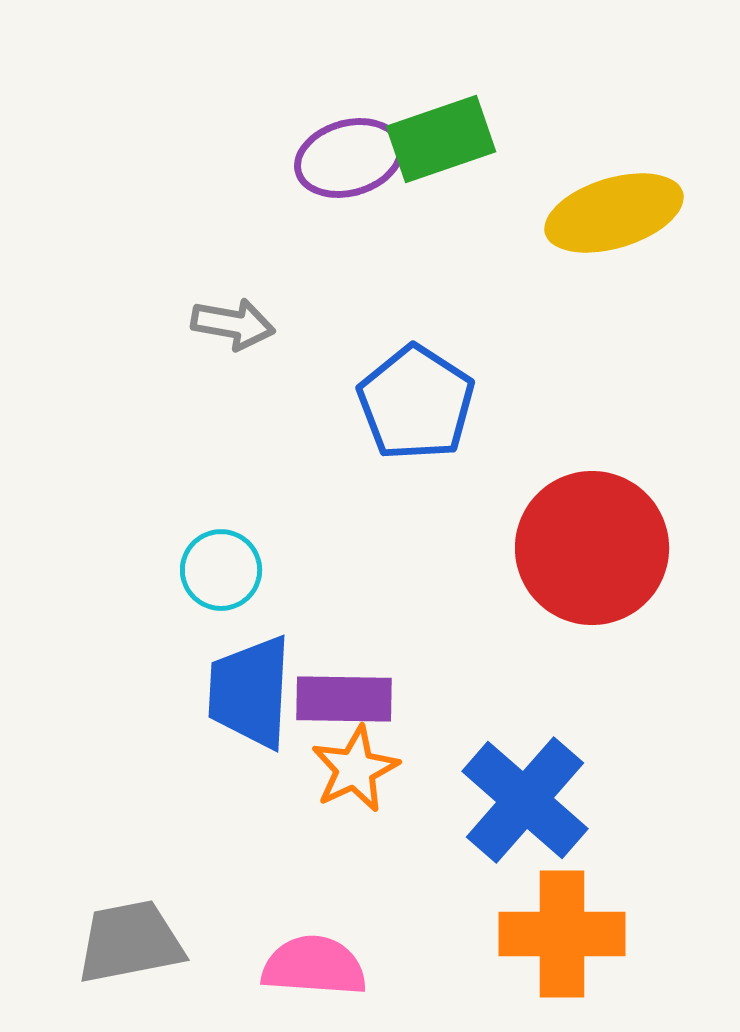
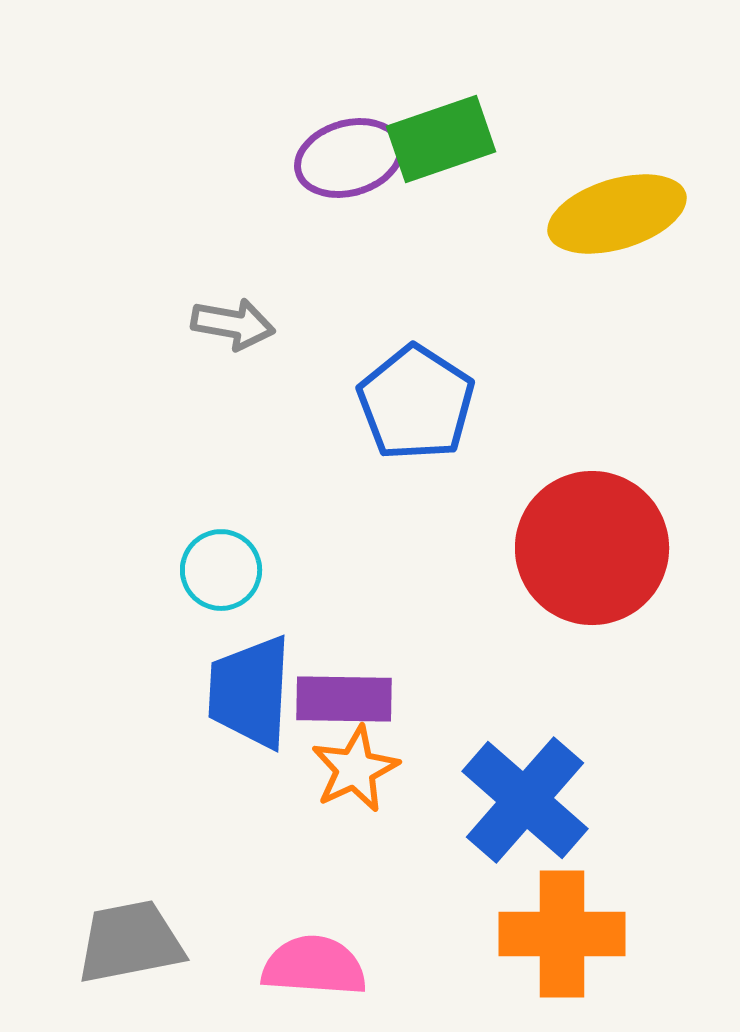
yellow ellipse: moved 3 px right, 1 px down
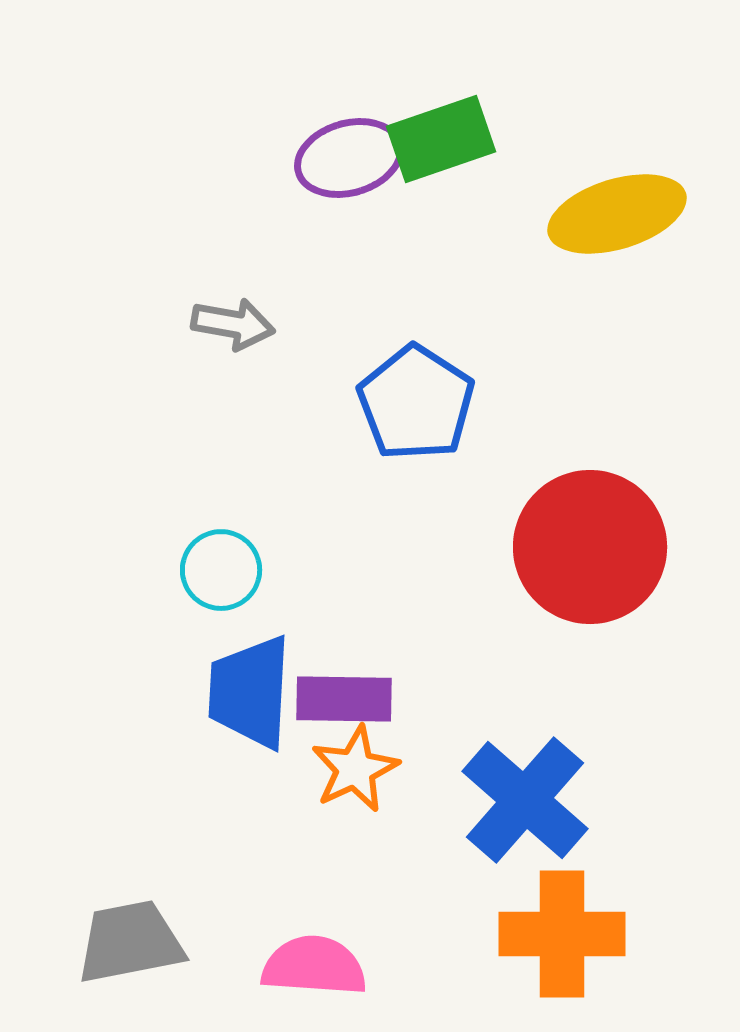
red circle: moved 2 px left, 1 px up
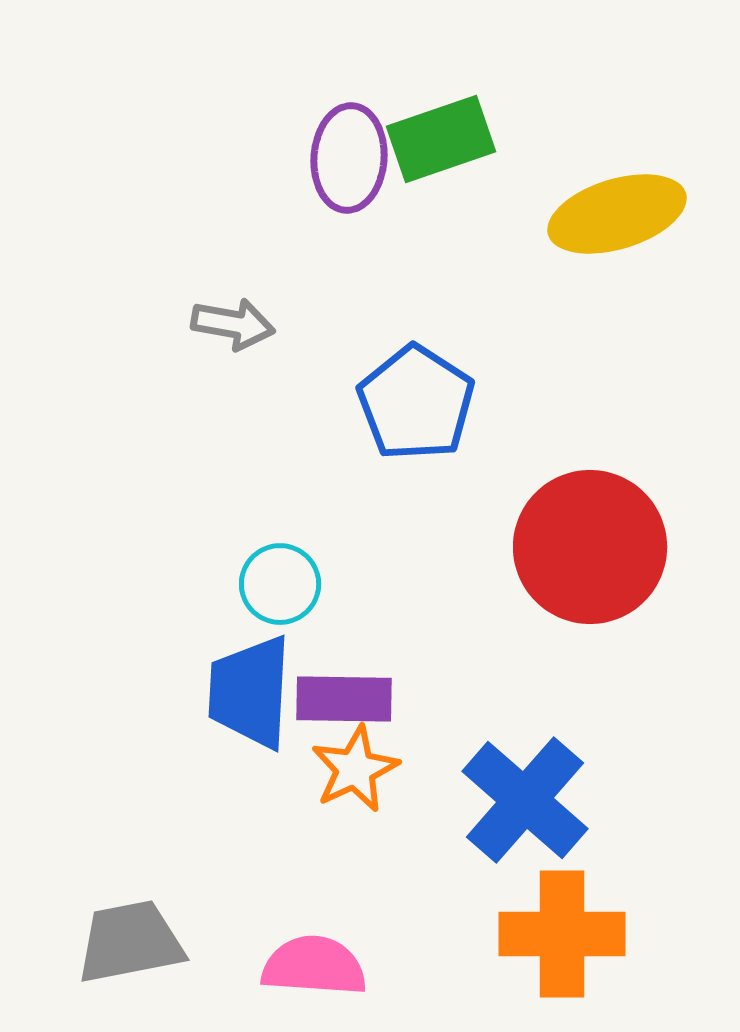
purple ellipse: rotated 70 degrees counterclockwise
cyan circle: moved 59 px right, 14 px down
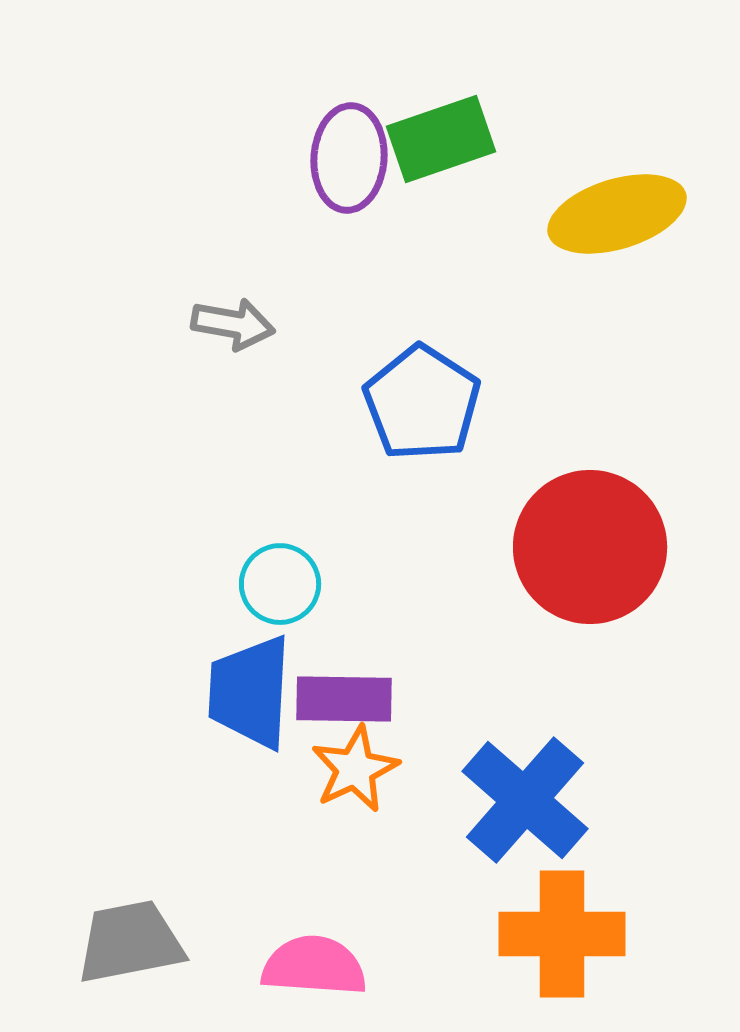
blue pentagon: moved 6 px right
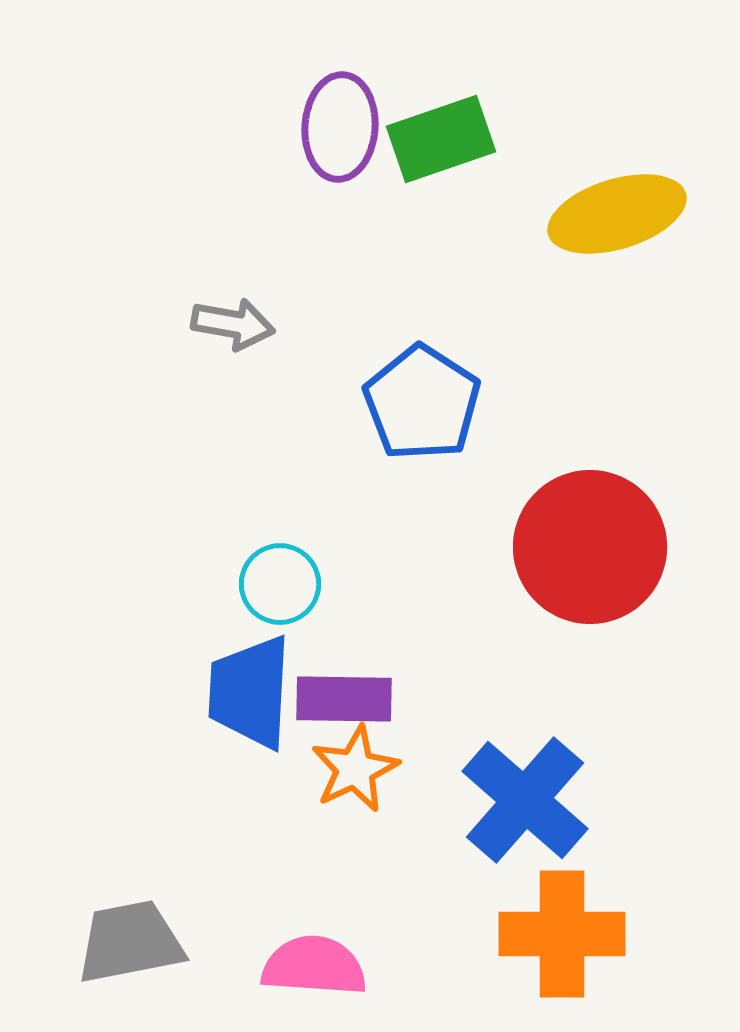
purple ellipse: moved 9 px left, 31 px up
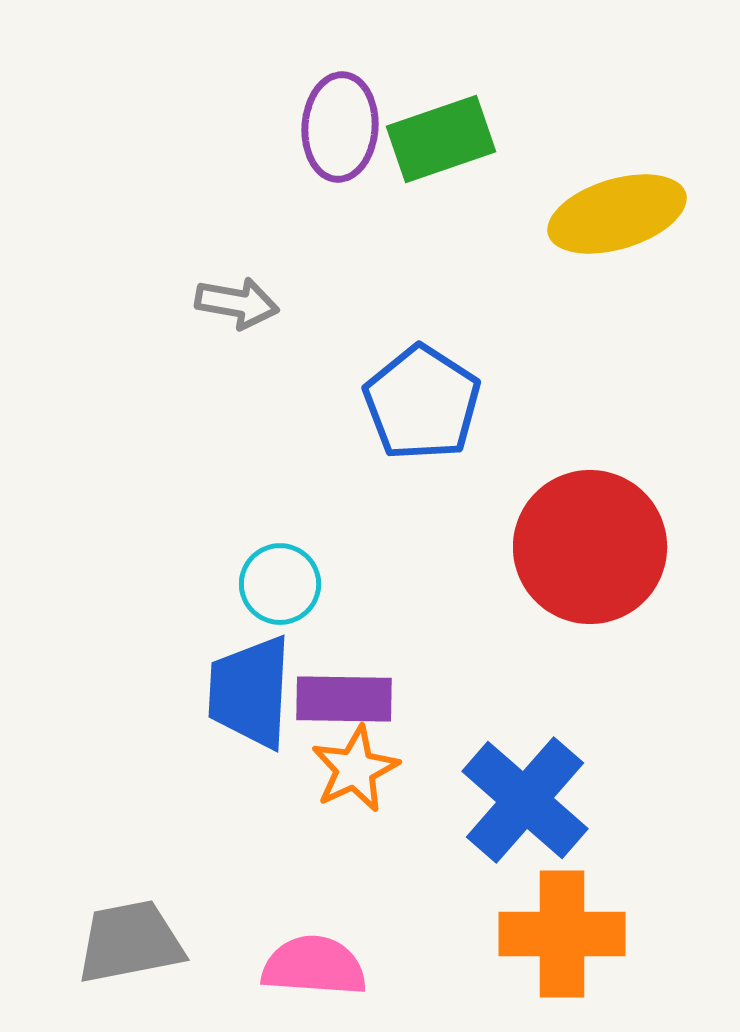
gray arrow: moved 4 px right, 21 px up
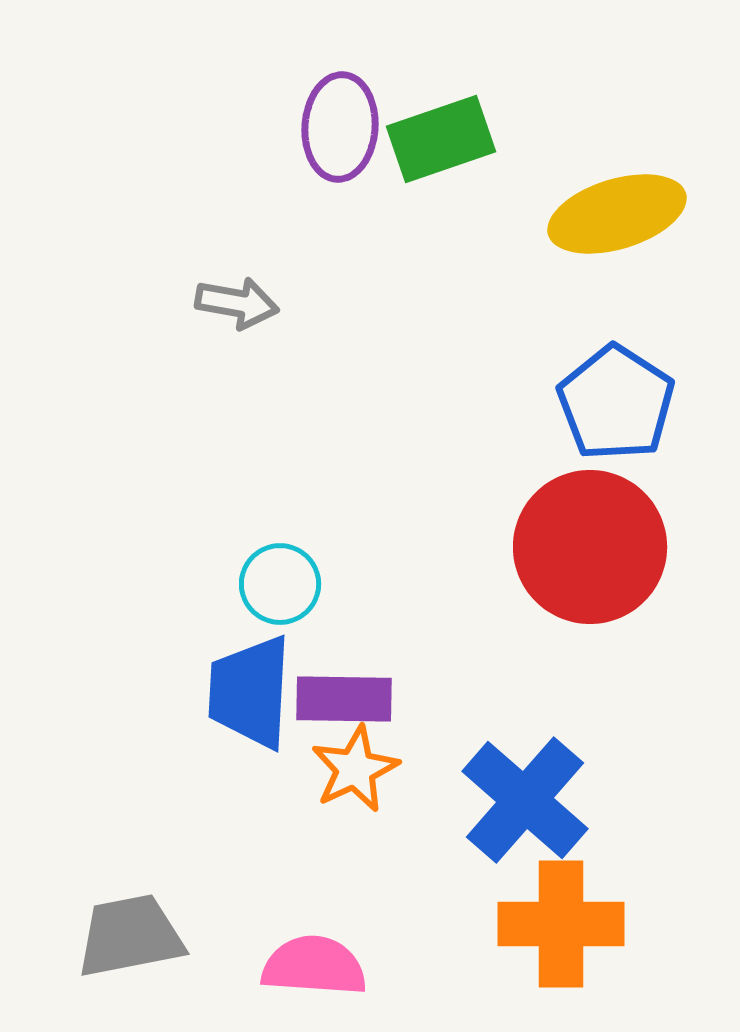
blue pentagon: moved 194 px right
orange cross: moved 1 px left, 10 px up
gray trapezoid: moved 6 px up
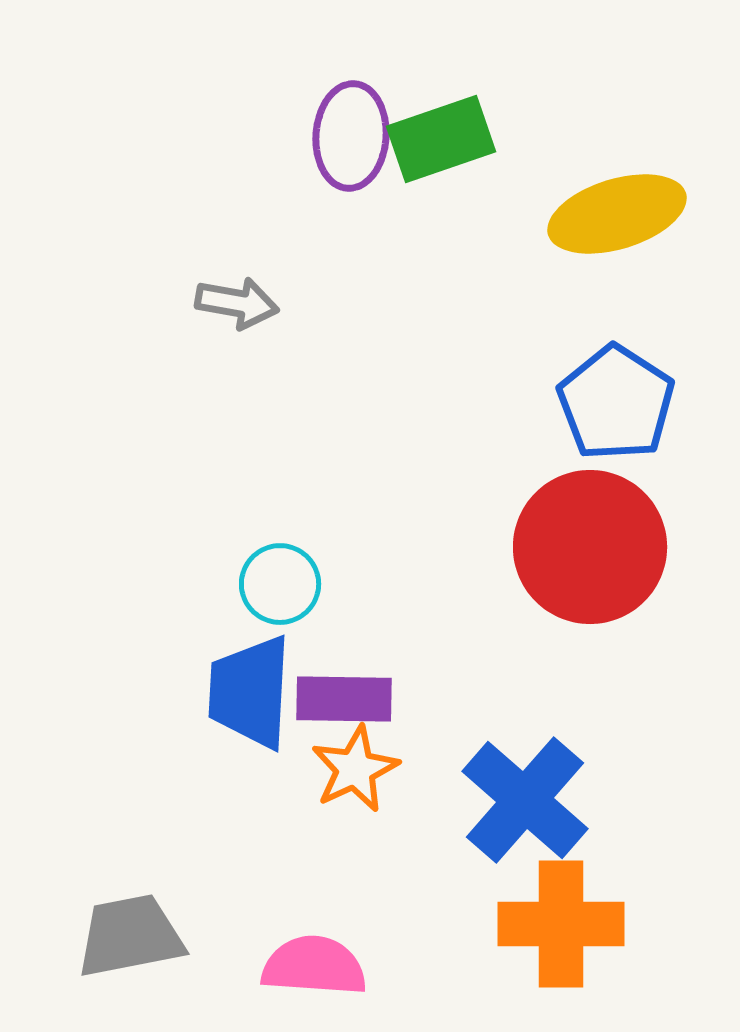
purple ellipse: moved 11 px right, 9 px down
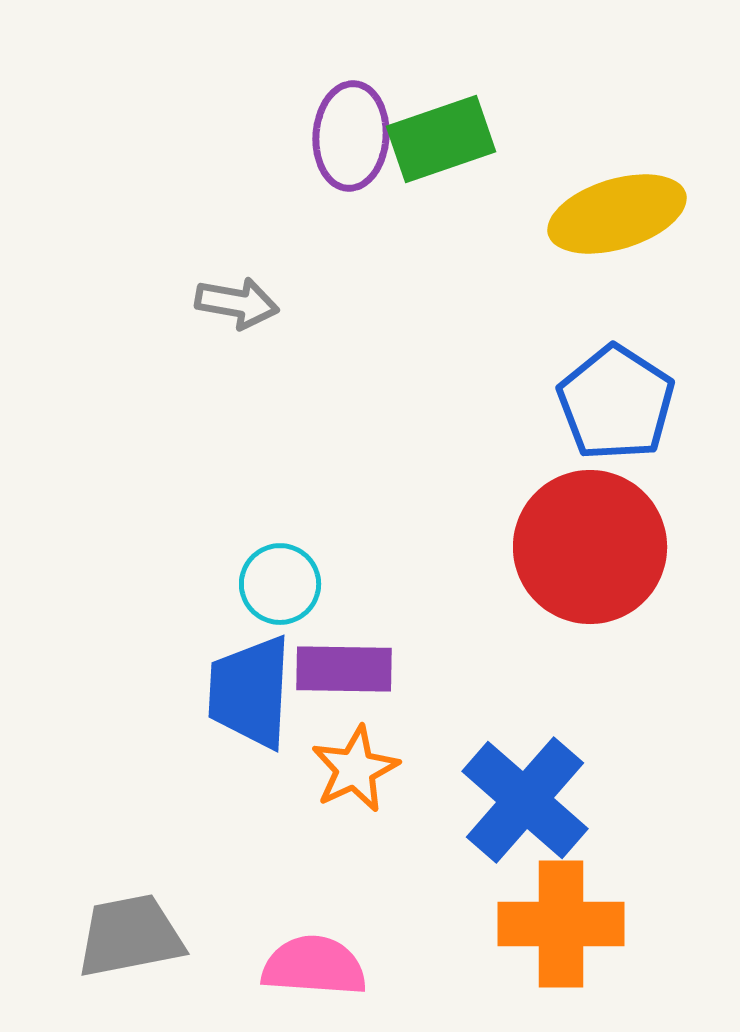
purple rectangle: moved 30 px up
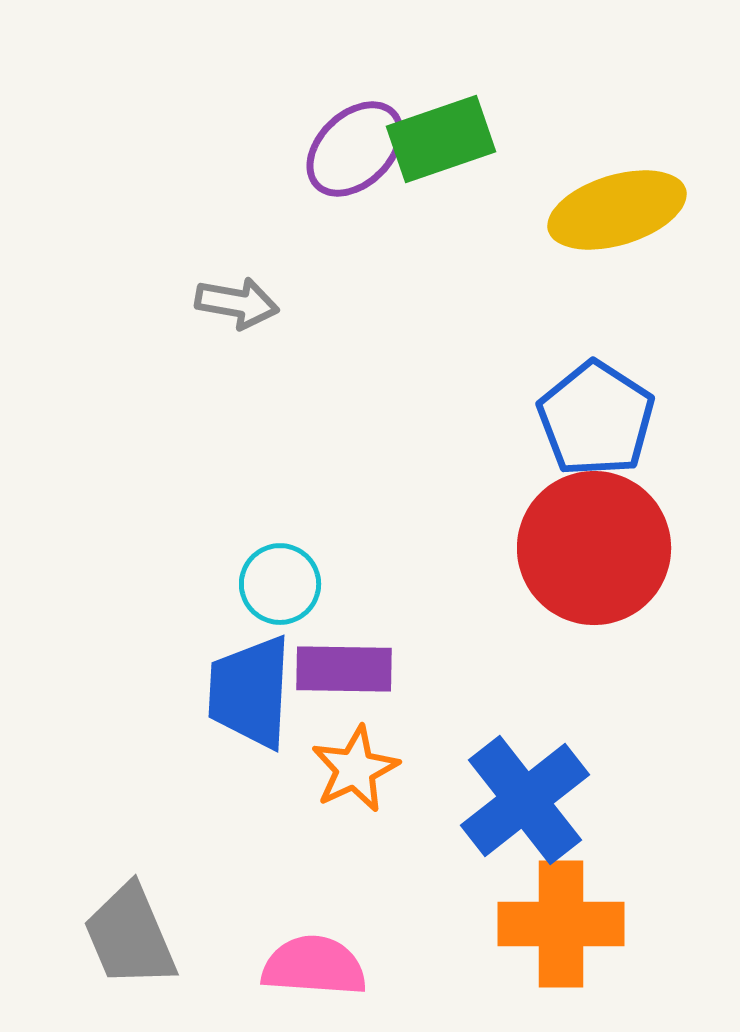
purple ellipse: moved 4 px right, 13 px down; rotated 42 degrees clockwise
yellow ellipse: moved 4 px up
blue pentagon: moved 20 px left, 16 px down
red circle: moved 4 px right, 1 px down
blue cross: rotated 11 degrees clockwise
gray trapezoid: rotated 102 degrees counterclockwise
